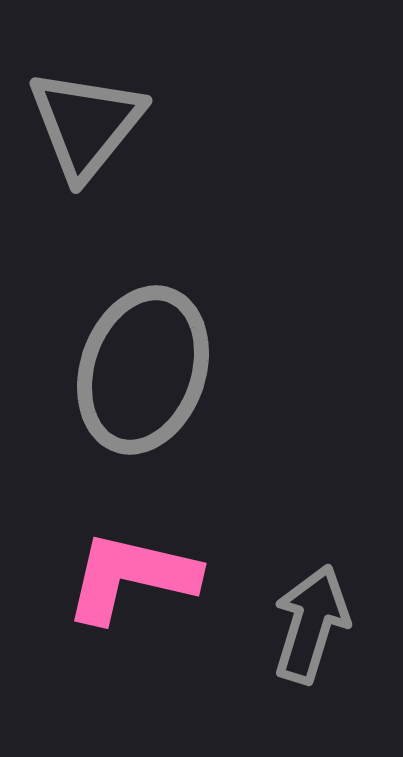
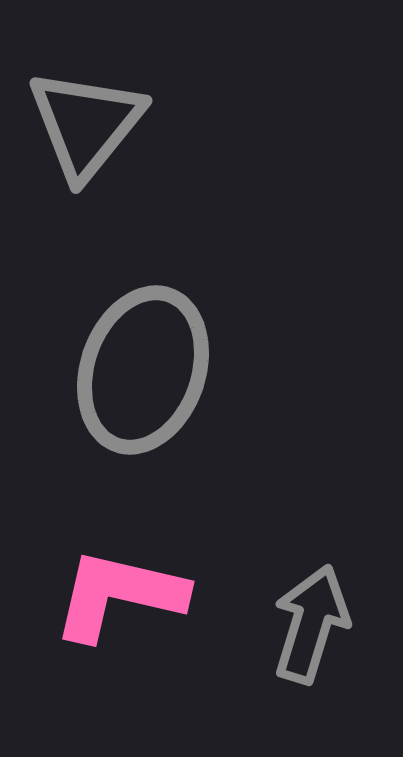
pink L-shape: moved 12 px left, 18 px down
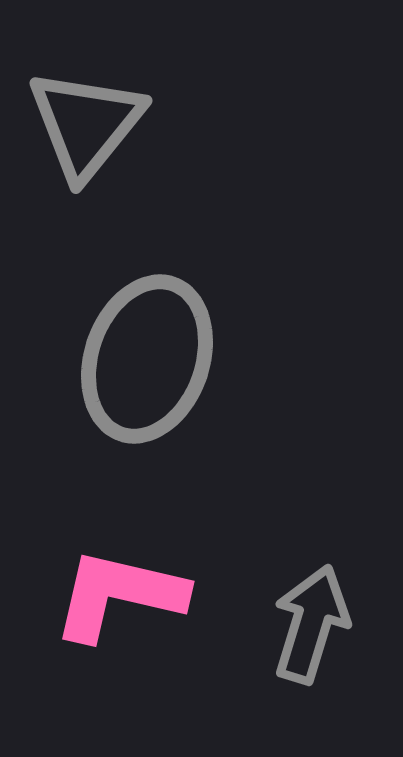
gray ellipse: moved 4 px right, 11 px up
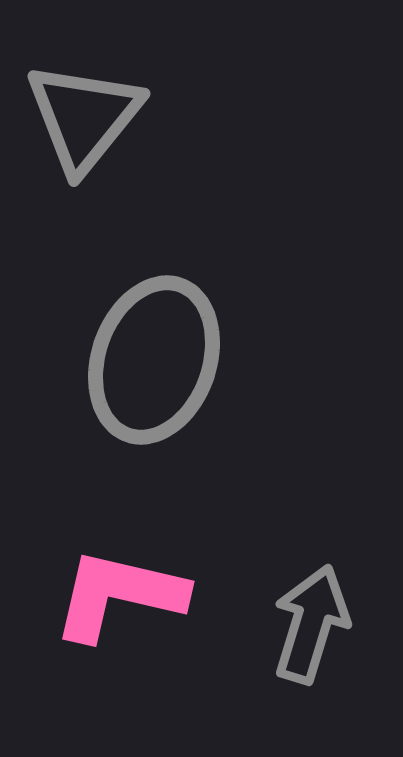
gray triangle: moved 2 px left, 7 px up
gray ellipse: moved 7 px right, 1 px down
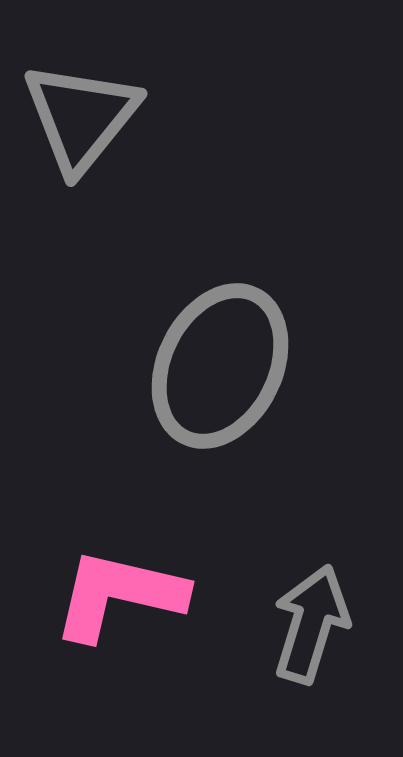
gray triangle: moved 3 px left
gray ellipse: moved 66 px right, 6 px down; rotated 7 degrees clockwise
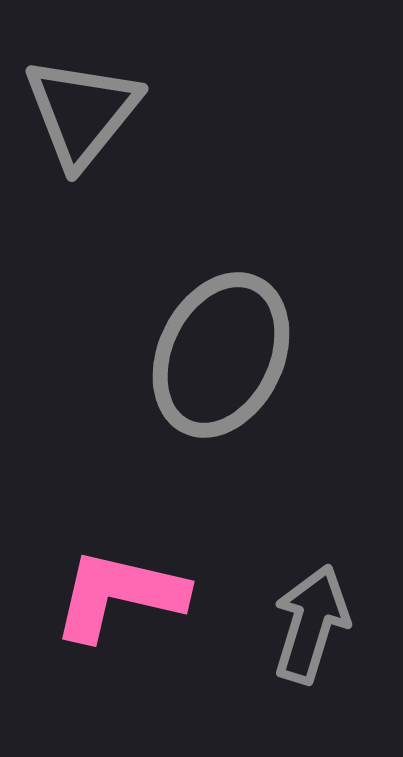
gray triangle: moved 1 px right, 5 px up
gray ellipse: moved 1 px right, 11 px up
